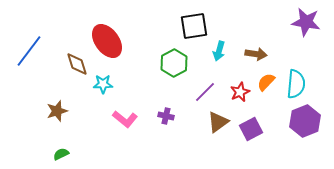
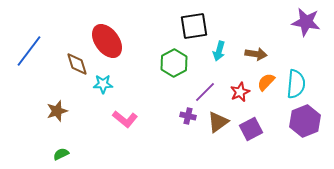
purple cross: moved 22 px right
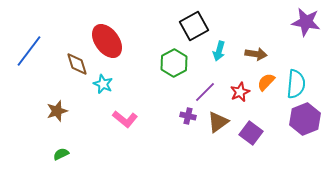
black square: rotated 20 degrees counterclockwise
cyan star: rotated 24 degrees clockwise
purple hexagon: moved 2 px up
purple square: moved 4 px down; rotated 25 degrees counterclockwise
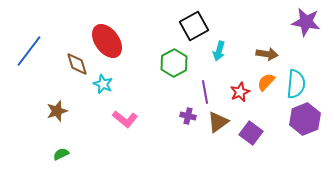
brown arrow: moved 11 px right
purple line: rotated 55 degrees counterclockwise
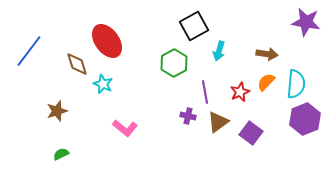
pink L-shape: moved 9 px down
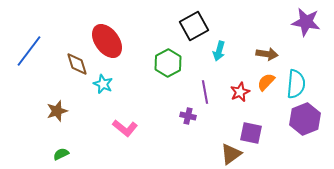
green hexagon: moved 6 px left
brown triangle: moved 13 px right, 32 px down
purple square: rotated 25 degrees counterclockwise
